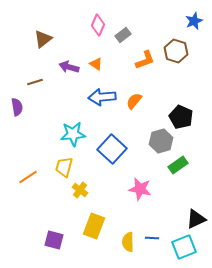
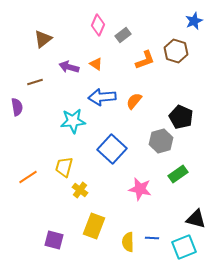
cyan star: moved 13 px up
green rectangle: moved 9 px down
black triangle: rotated 40 degrees clockwise
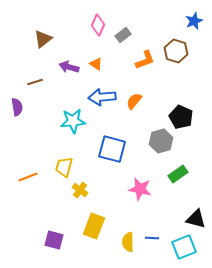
blue square: rotated 28 degrees counterclockwise
orange line: rotated 12 degrees clockwise
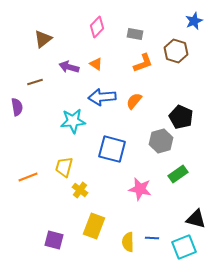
pink diamond: moved 1 px left, 2 px down; rotated 20 degrees clockwise
gray rectangle: moved 12 px right, 1 px up; rotated 49 degrees clockwise
orange L-shape: moved 2 px left, 3 px down
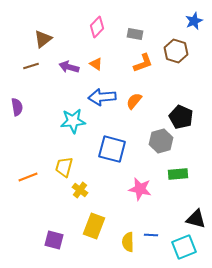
brown line: moved 4 px left, 16 px up
green rectangle: rotated 30 degrees clockwise
blue line: moved 1 px left, 3 px up
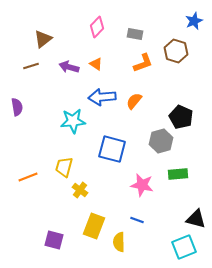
pink star: moved 2 px right, 4 px up
blue line: moved 14 px left, 15 px up; rotated 16 degrees clockwise
yellow semicircle: moved 9 px left
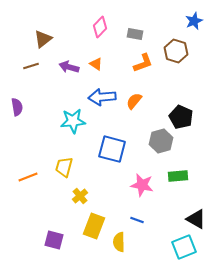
pink diamond: moved 3 px right
green rectangle: moved 2 px down
yellow cross: moved 6 px down; rotated 14 degrees clockwise
black triangle: rotated 15 degrees clockwise
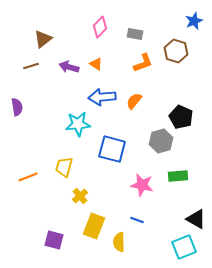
cyan star: moved 5 px right, 3 px down
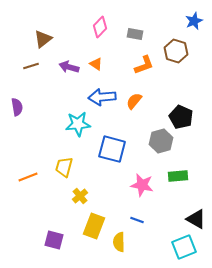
orange L-shape: moved 1 px right, 2 px down
